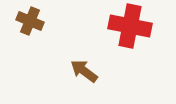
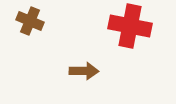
brown arrow: rotated 144 degrees clockwise
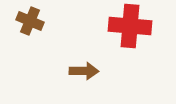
red cross: rotated 6 degrees counterclockwise
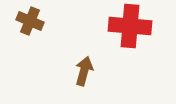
brown arrow: rotated 76 degrees counterclockwise
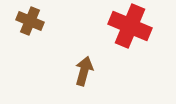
red cross: rotated 18 degrees clockwise
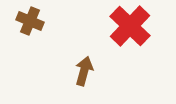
red cross: rotated 21 degrees clockwise
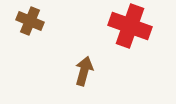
red cross: rotated 24 degrees counterclockwise
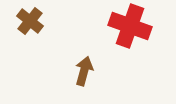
brown cross: rotated 16 degrees clockwise
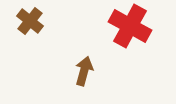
red cross: rotated 9 degrees clockwise
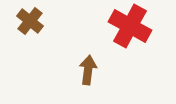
brown arrow: moved 4 px right, 1 px up; rotated 8 degrees counterclockwise
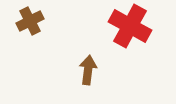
brown cross: rotated 24 degrees clockwise
